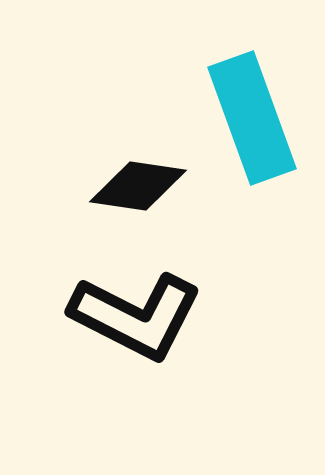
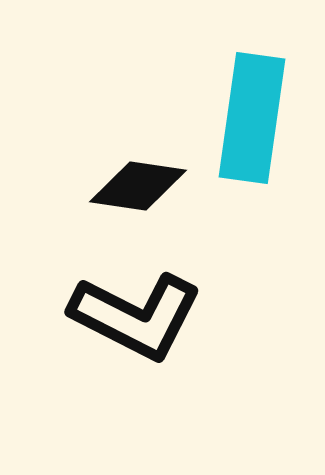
cyan rectangle: rotated 28 degrees clockwise
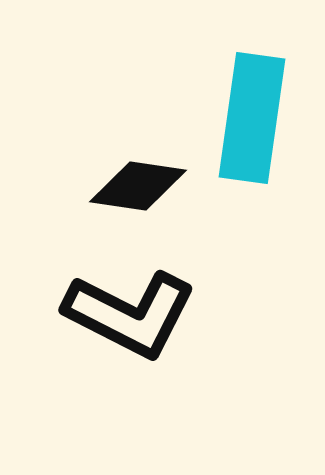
black L-shape: moved 6 px left, 2 px up
